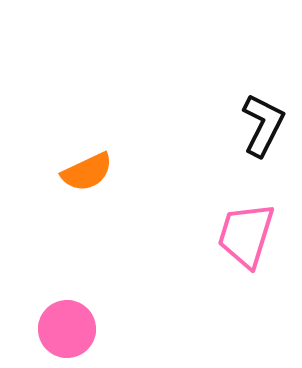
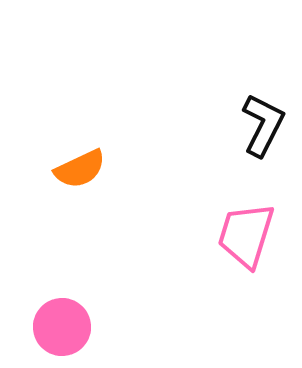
orange semicircle: moved 7 px left, 3 px up
pink circle: moved 5 px left, 2 px up
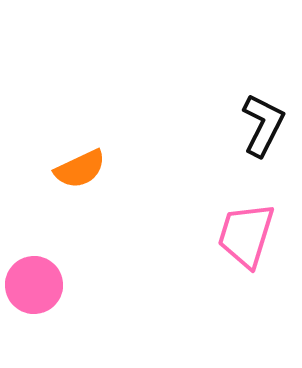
pink circle: moved 28 px left, 42 px up
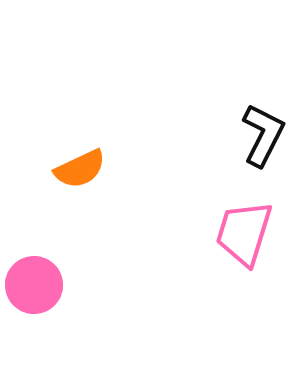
black L-shape: moved 10 px down
pink trapezoid: moved 2 px left, 2 px up
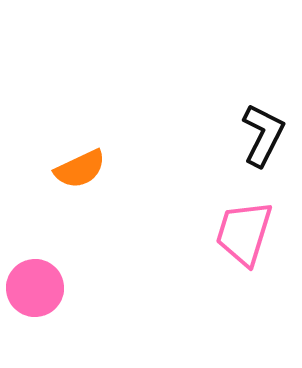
pink circle: moved 1 px right, 3 px down
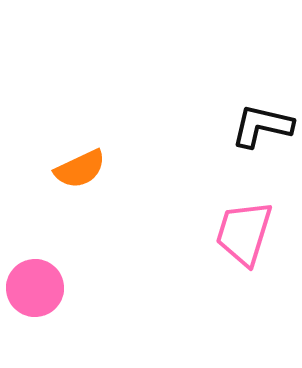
black L-shape: moved 1 px left, 9 px up; rotated 104 degrees counterclockwise
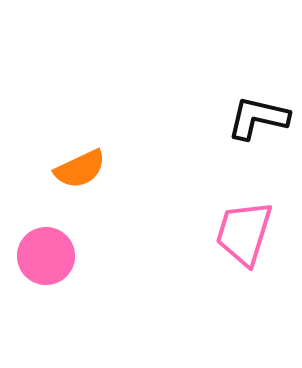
black L-shape: moved 4 px left, 8 px up
pink circle: moved 11 px right, 32 px up
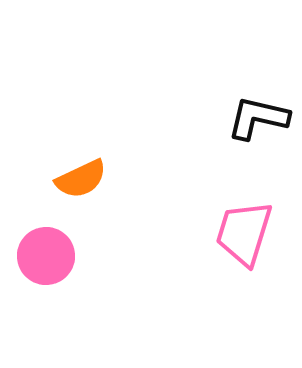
orange semicircle: moved 1 px right, 10 px down
